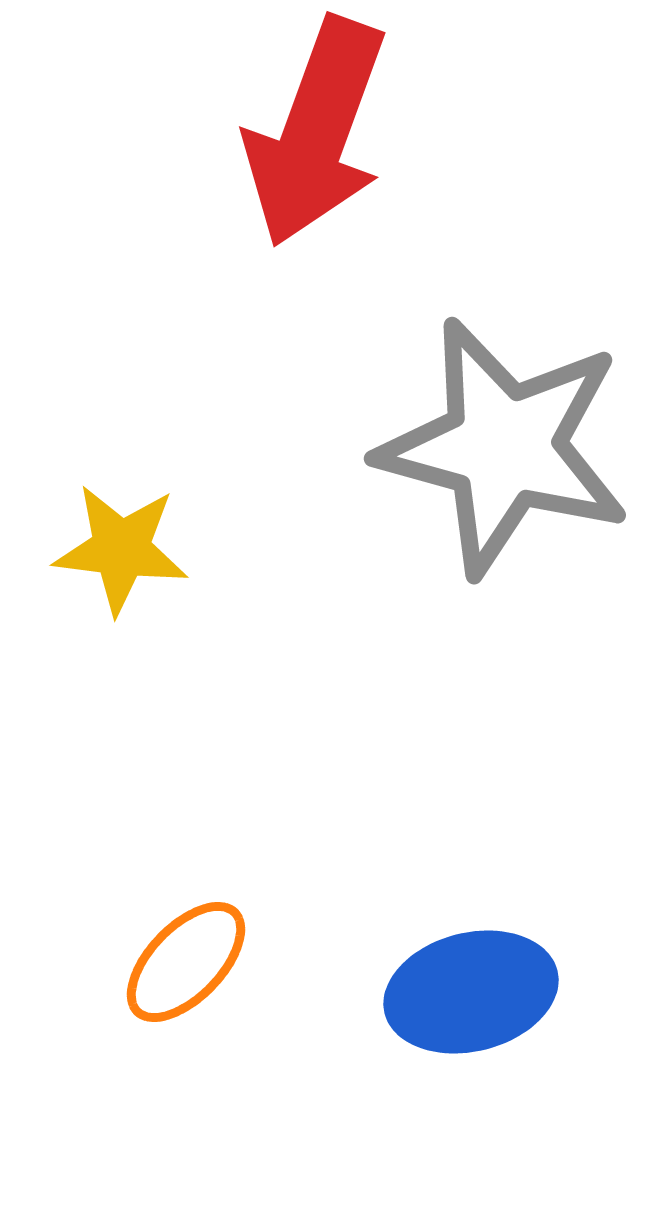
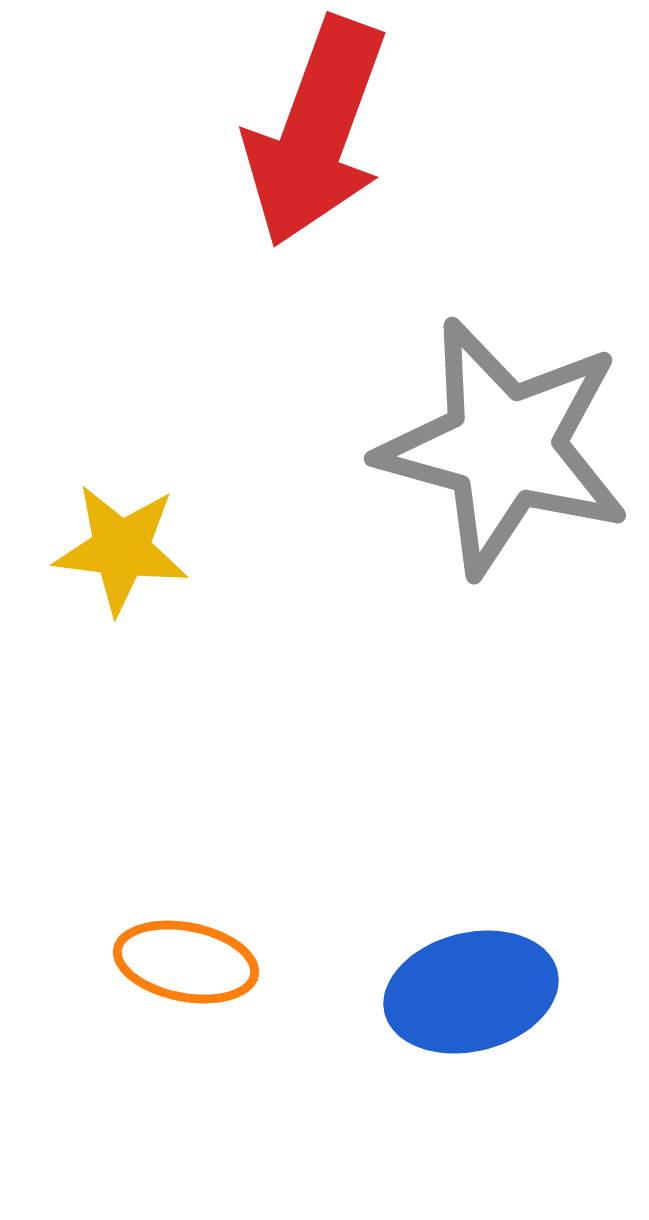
orange ellipse: rotated 57 degrees clockwise
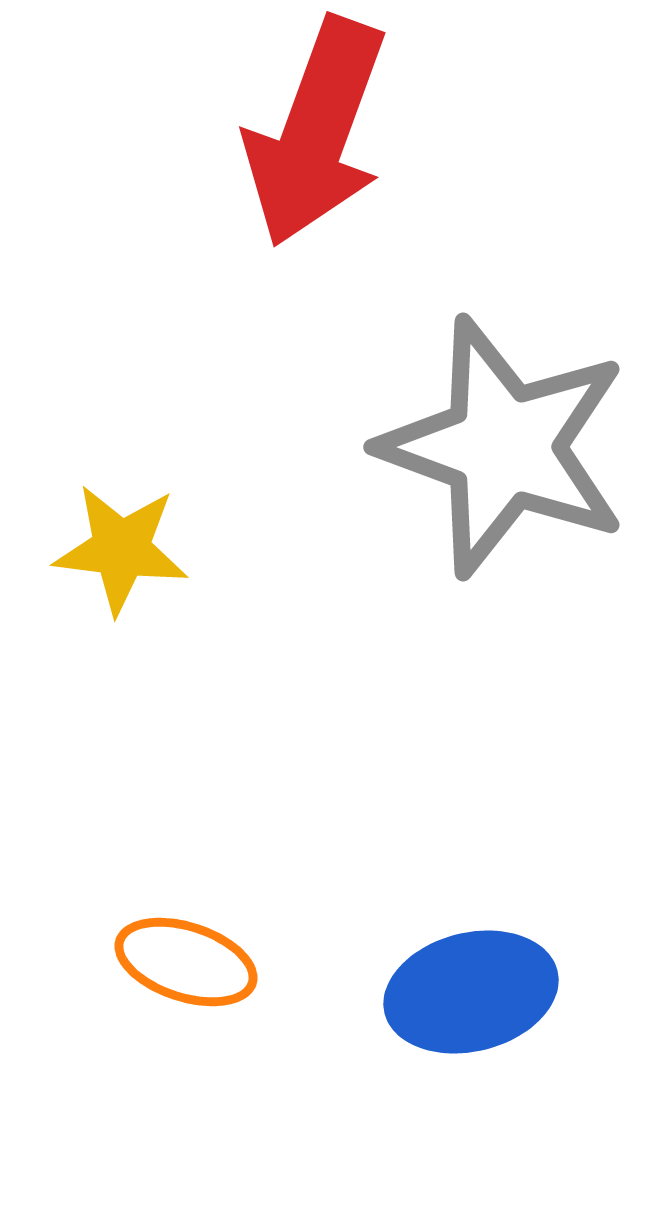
gray star: rotated 5 degrees clockwise
orange ellipse: rotated 7 degrees clockwise
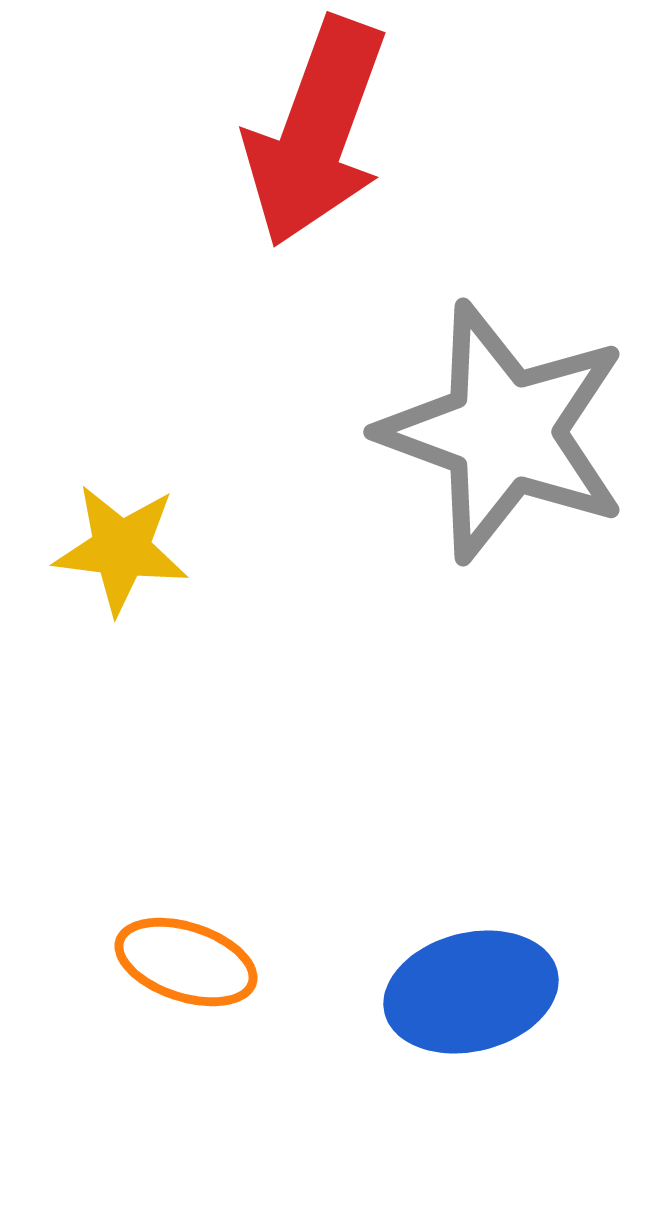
gray star: moved 15 px up
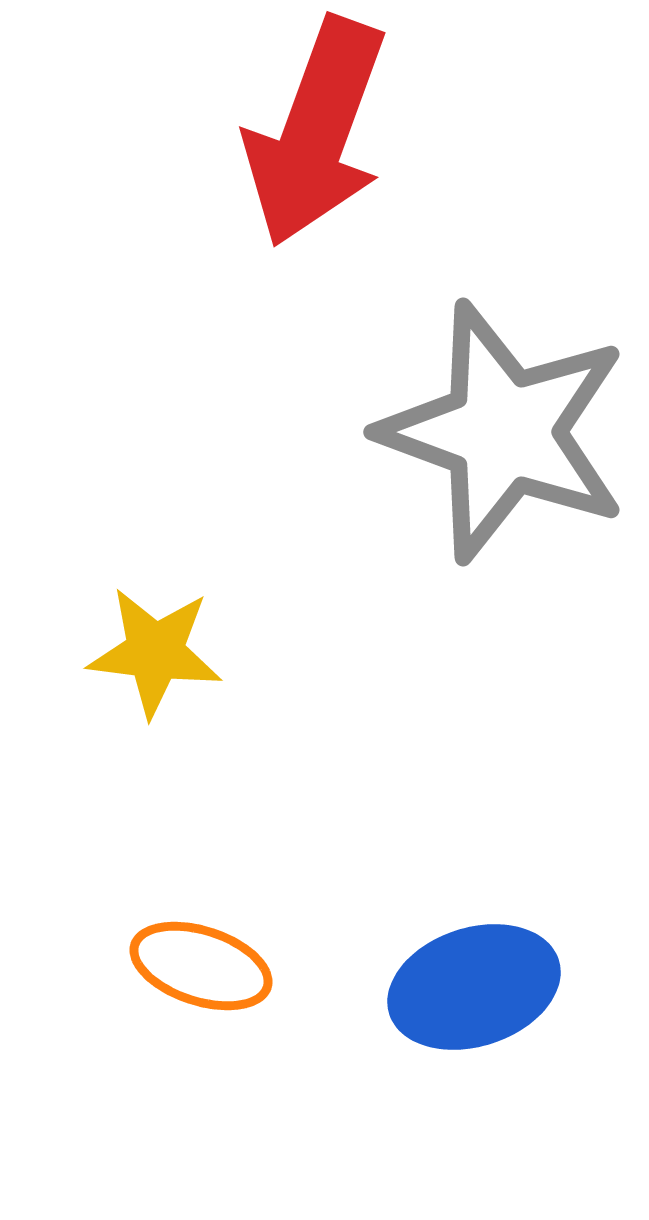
yellow star: moved 34 px right, 103 px down
orange ellipse: moved 15 px right, 4 px down
blue ellipse: moved 3 px right, 5 px up; rotated 4 degrees counterclockwise
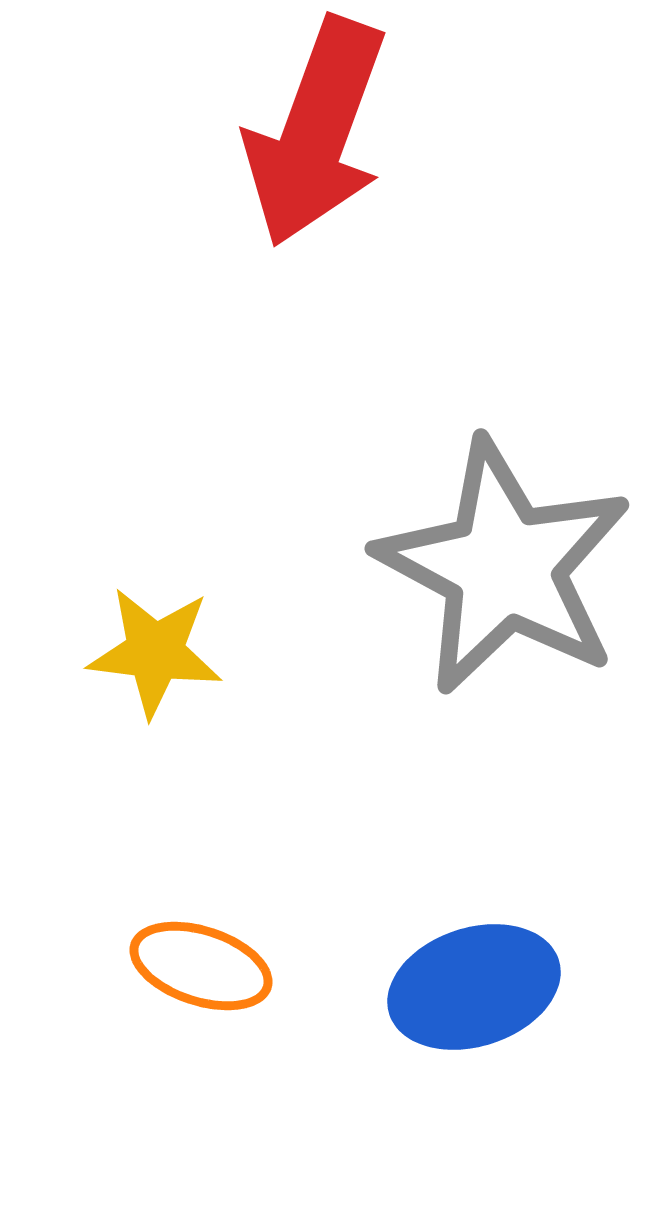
gray star: moved 135 px down; rotated 8 degrees clockwise
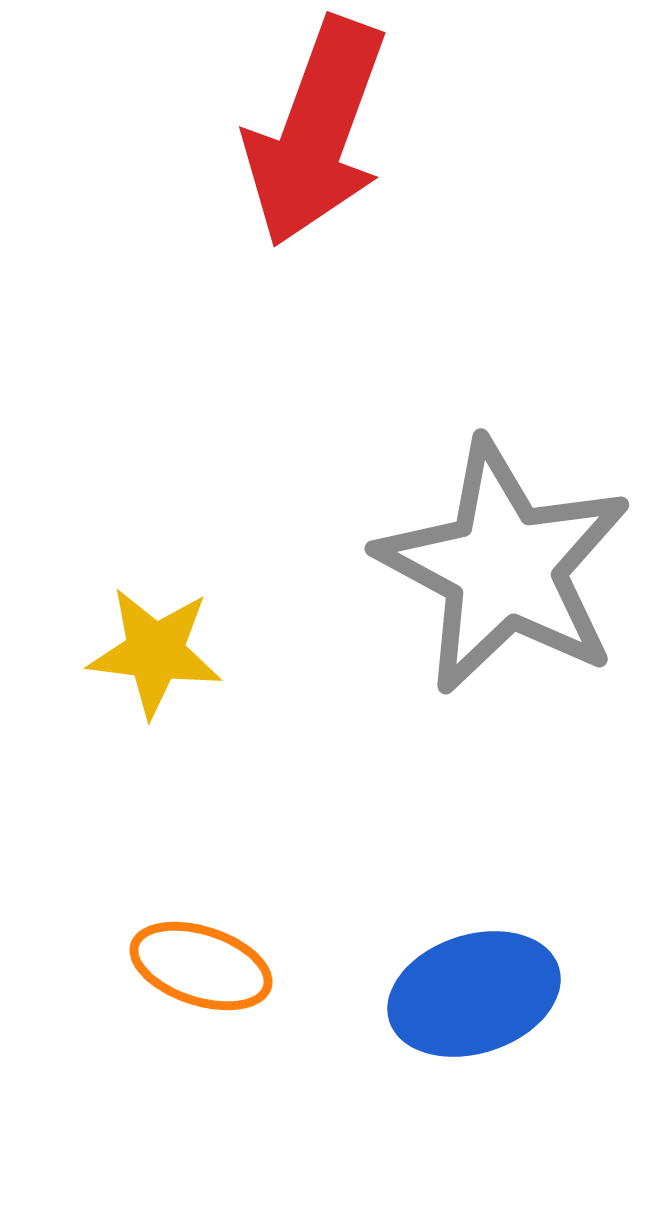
blue ellipse: moved 7 px down
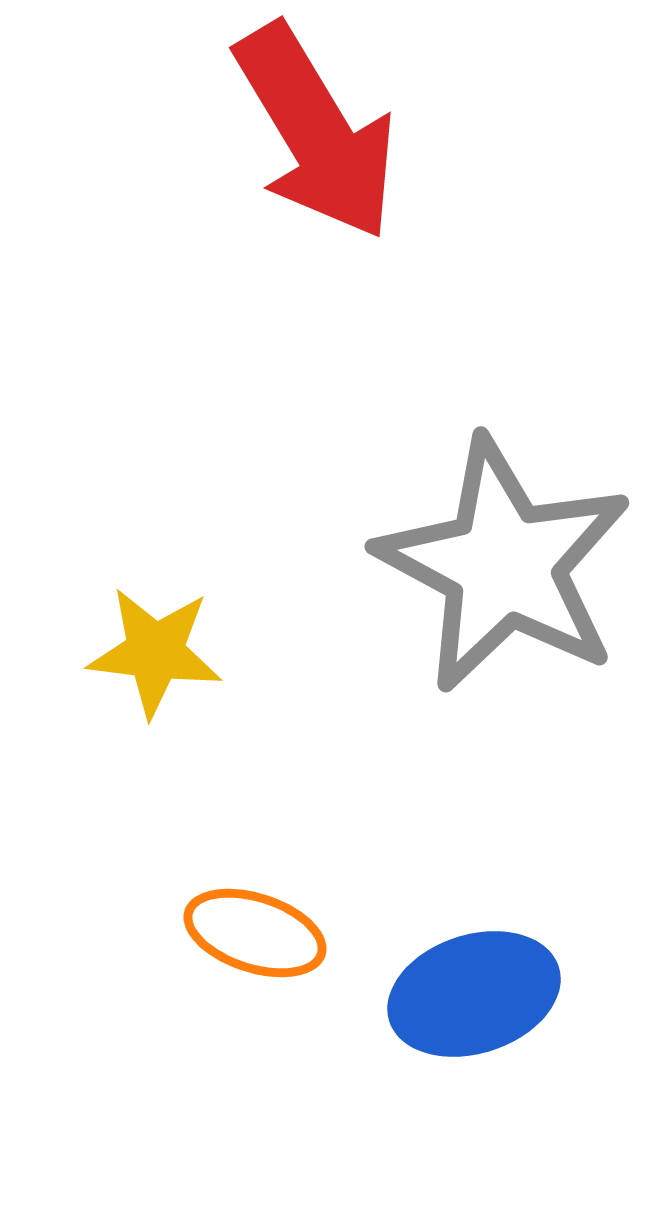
red arrow: rotated 51 degrees counterclockwise
gray star: moved 2 px up
orange ellipse: moved 54 px right, 33 px up
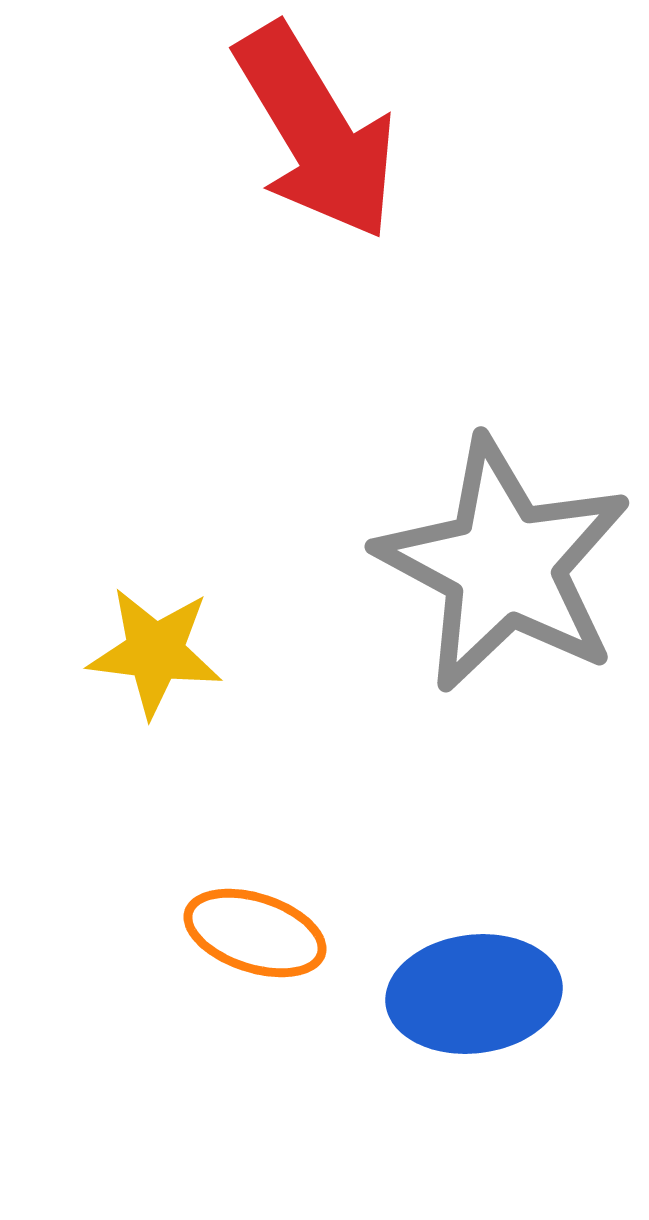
blue ellipse: rotated 11 degrees clockwise
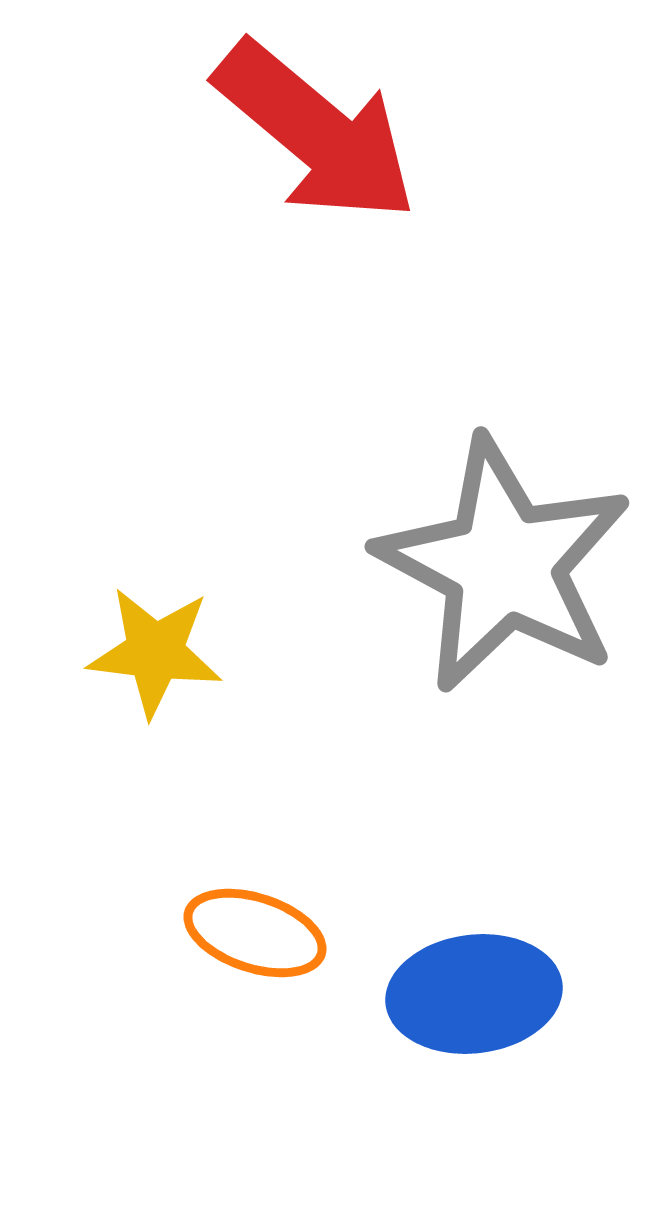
red arrow: rotated 19 degrees counterclockwise
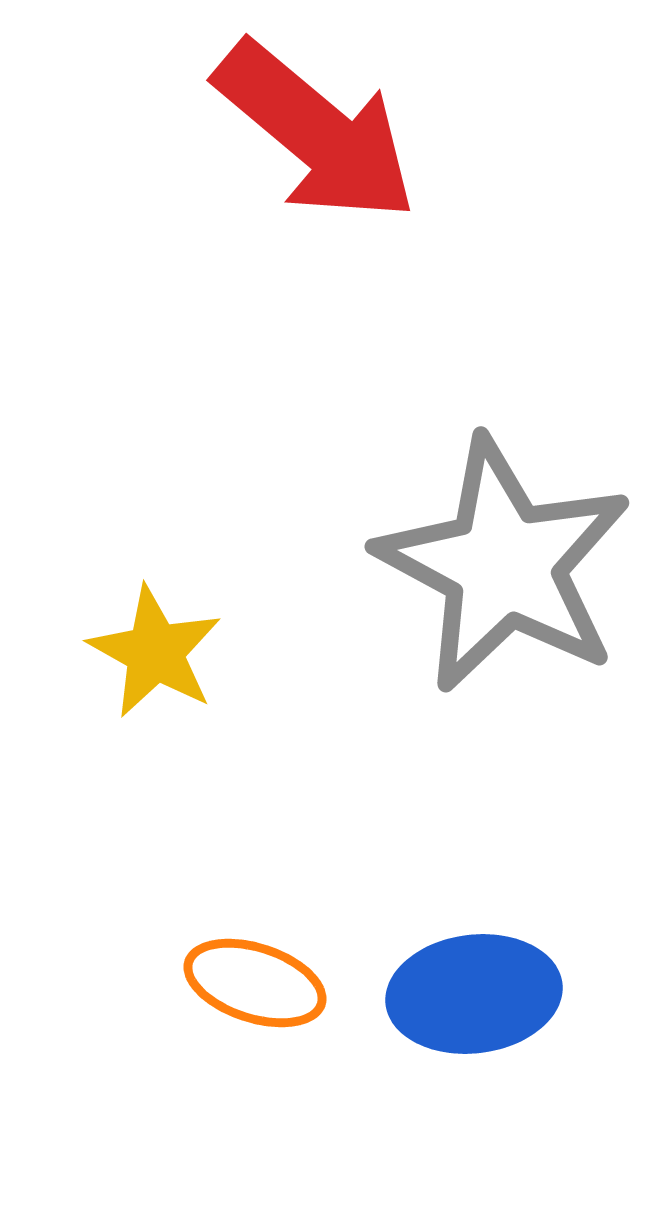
yellow star: rotated 22 degrees clockwise
orange ellipse: moved 50 px down
